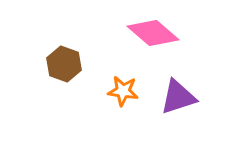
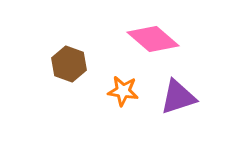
pink diamond: moved 6 px down
brown hexagon: moved 5 px right
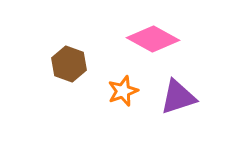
pink diamond: rotated 12 degrees counterclockwise
orange star: rotated 28 degrees counterclockwise
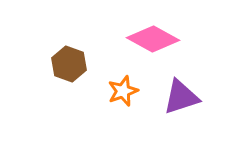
purple triangle: moved 3 px right
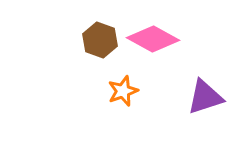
brown hexagon: moved 31 px right, 24 px up
purple triangle: moved 24 px right
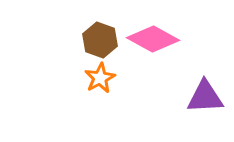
orange star: moved 23 px left, 13 px up; rotated 8 degrees counterclockwise
purple triangle: rotated 15 degrees clockwise
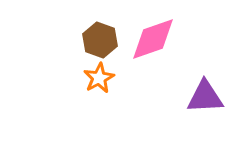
pink diamond: rotated 48 degrees counterclockwise
orange star: moved 1 px left
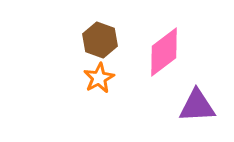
pink diamond: moved 11 px right, 13 px down; rotated 18 degrees counterclockwise
purple triangle: moved 8 px left, 9 px down
